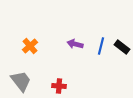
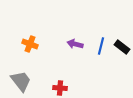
orange cross: moved 2 px up; rotated 28 degrees counterclockwise
red cross: moved 1 px right, 2 px down
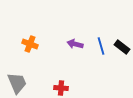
blue line: rotated 30 degrees counterclockwise
gray trapezoid: moved 4 px left, 2 px down; rotated 15 degrees clockwise
red cross: moved 1 px right
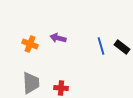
purple arrow: moved 17 px left, 6 px up
gray trapezoid: moved 14 px right; rotated 20 degrees clockwise
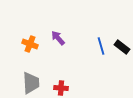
purple arrow: rotated 35 degrees clockwise
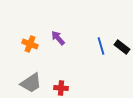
gray trapezoid: rotated 60 degrees clockwise
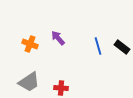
blue line: moved 3 px left
gray trapezoid: moved 2 px left, 1 px up
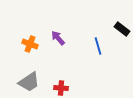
black rectangle: moved 18 px up
